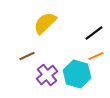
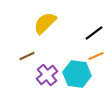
cyan hexagon: rotated 8 degrees counterclockwise
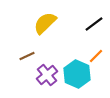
black line: moved 9 px up
orange line: rotated 21 degrees counterclockwise
cyan hexagon: rotated 16 degrees clockwise
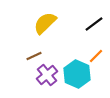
brown line: moved 7 px right
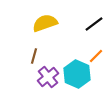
yellow semicircle: rotated 25 degrees clockwise
brown line: rotated 49 degrees counterclockwise
purple cross: moved 1 px right, 2 px down
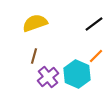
yellow semicircle: moved 10 px left
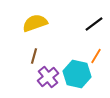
orange line: rotated 14 degrees counterclockwise
cyan hexagon: rotated 12 degrees counterclockwise
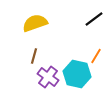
black line: moved 5 px up
purple cross: rotated 15 degrees counterclockwise
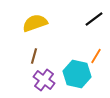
purple cross: moved 4 px left, 3 px down
